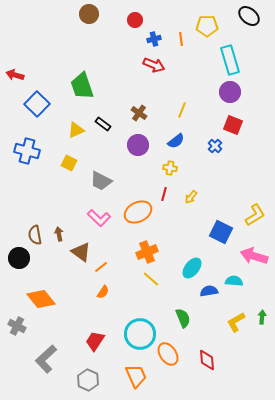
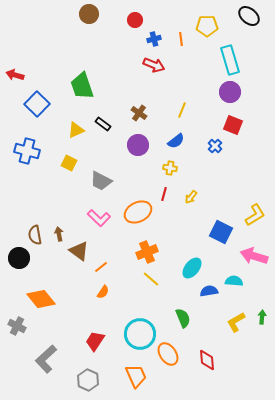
brown triangle at (81, 252): moved 2 px left, 1 px up
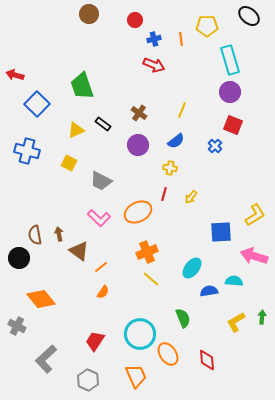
blue square at (221, 232): rotated 30 degrees counterclockwise
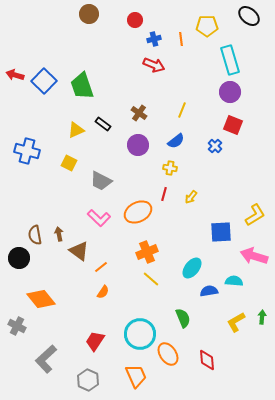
blue square at (37, 104): moved 7 px right, 23 px up
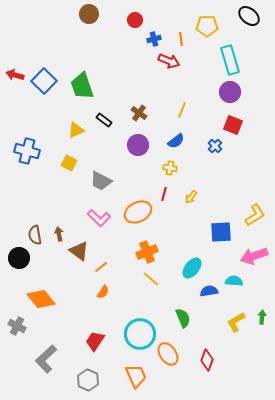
red arrow at (154, 65): moved 15 px right, 4 px up
black rectangle at (103, 124): moved 1 px right, 4 px up
pink arrow at (254, 256): rotated 36 degrees counterclockwise
red diamond at (207, 360): rotated 25 degrees clockwise
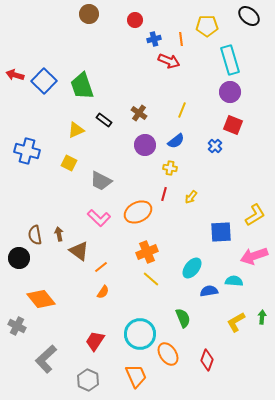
purple circle at (138, 145): moved 7 px right
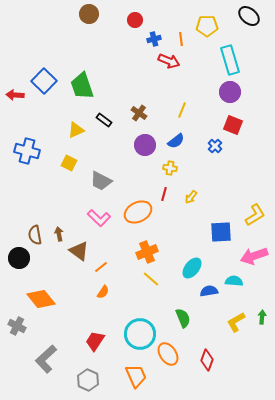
red arrow at (15, 75): moved 20 px down; rotated 12 degrees counterclockwise
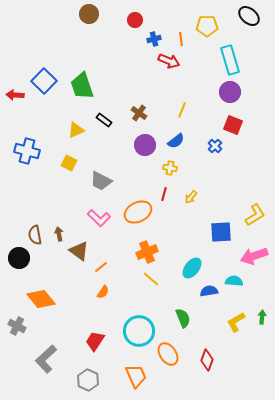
cyan circle at (140, 334): moved 1 px left, 3 px up
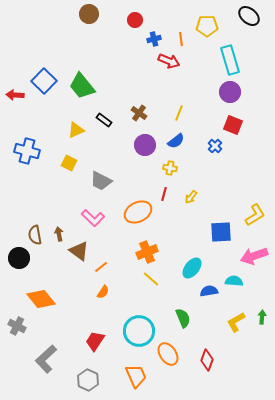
green trapezoid at (82, 86): rotated 20 degrees counterclockwise
yellow line at (182, 110): moved 3 px left, 3 px down
pink L-shape at (99, 218): moved 6 px left
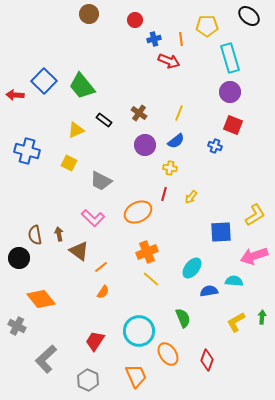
cyan rectangle at (230, 60): moved 2 px up
blue cross at (215, 146): rotated 24 degrees counterclockwise
